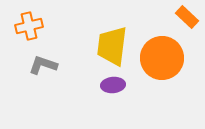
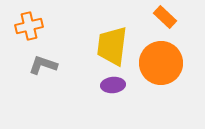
orange rectangle: moved 22 px left
orange circle: moved 1 px left, 5 px down
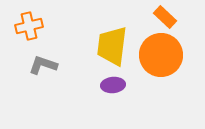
orange circle: moved 8 px up
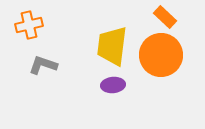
orange cross: moved 1 px up
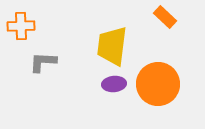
orange cross: moved 8 px left, 1 px down; rotated 12 degrees clockwise
orange circle: moved 3 px left, 29 px down
gray L-shape: moved 3 px up; rotated 16 degrees counterclockwise
purple ellipse: moved 1 px right, 1 px up
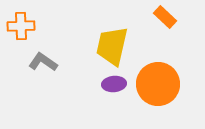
yellow trapezoid: rotated 6 degrees clockwise
gray L-shape: rotated 32 degrees clockwise
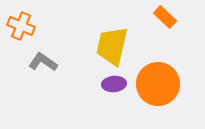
orange cross: rotated 24 degrees clockwise
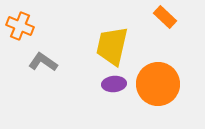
orange cross: moved 1 px left
